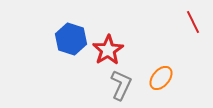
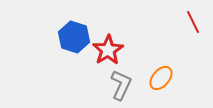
blue hexagon: moved 3 px right, 2 px up
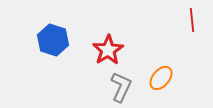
red line: moved 1 px left, 2 px up; rotated 20 degrees clockwise
blue hexagon: moved 21 px left, 3 px down
gray L-shape: moved 2 px down
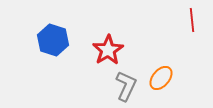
gray L-shape: moved 5 px right, 1 px up
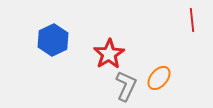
blue hexagon: rotated 16 degrees clockwise
red star: moved 1 px right, 4 px down
orange ellipse: moved 2 px left
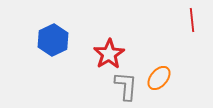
gray L-shape: rotated 20 degrees counterclockwise
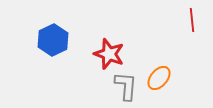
red star: rotated 20 degrees counterclockwise
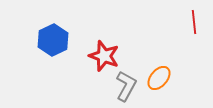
red line: moved 2 px right, 2 px down
red star: moved 5 px left, 2 px down
gray L-shape: rotated 24 degrees clockwise
